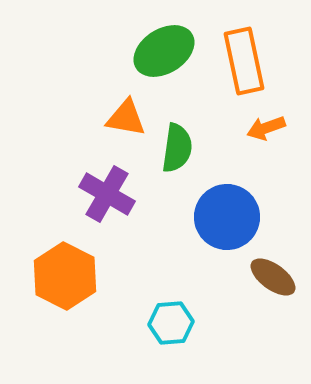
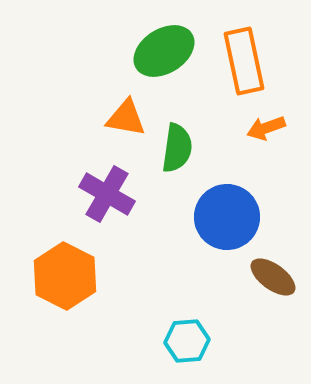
cyan hexagon: moved 16 px right, 18 px down
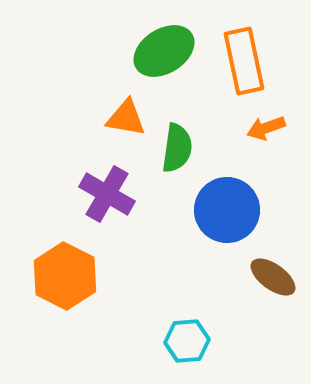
blue circle: moved 7 px up
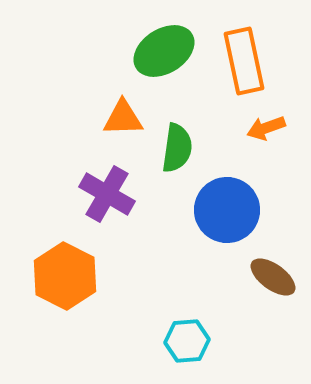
orange triangle: moved 3 px left; rotated 12 degrees counterclockwise
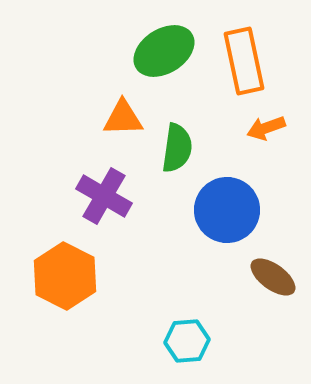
purple cross: moved 3 px left, 2 px down
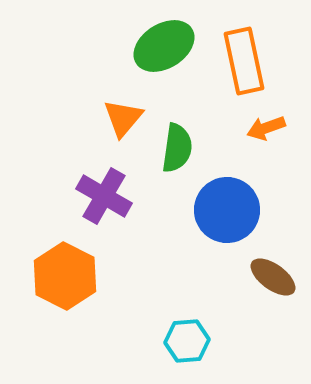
green ellipse: moved 5 px up
orange triangle: rotated 48 degrees counterclockwise
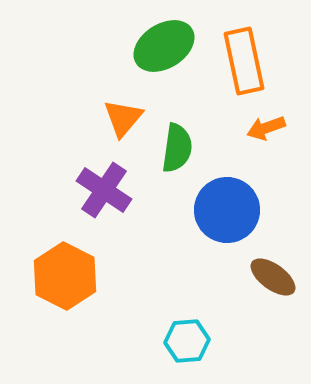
purple cross: moved 6 px up; rotated 4 degrees clockwise
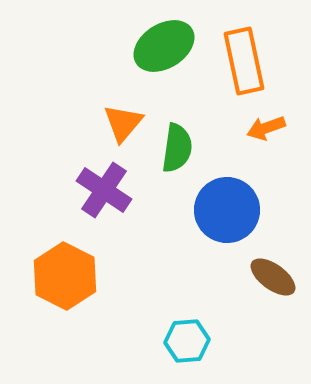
orange triangle: moved 5 px down
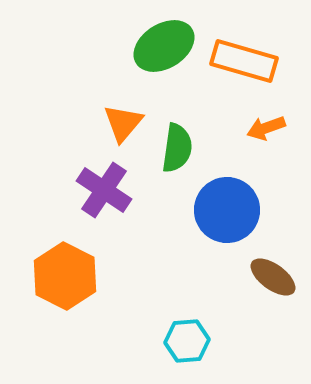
orange rectangle: rotated 62 degrees counterclockwise
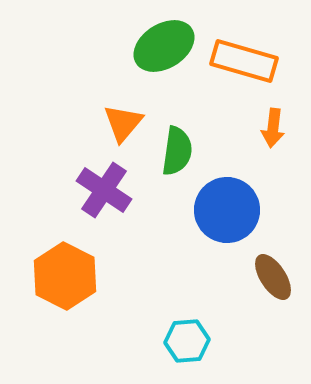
orange arrow: moved 7 px right; rotated 63 degrees counterclockwise
green semicircle: moved 3 px down
brown ellipse: rotated 21 degrees clockwise
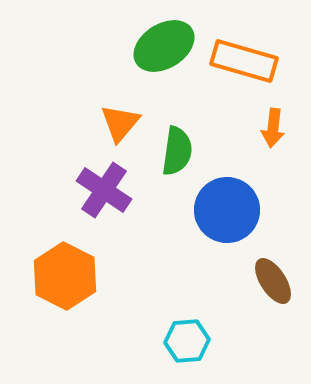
orange triangle: moved 3 px left
brown ellipse: moved 4 px down
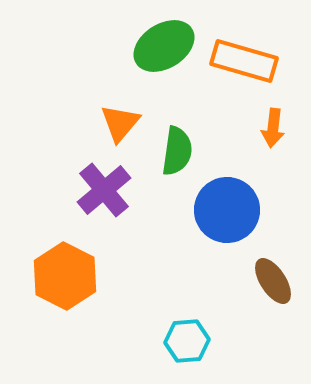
purple cross: rotated 16 degrees clockwise
